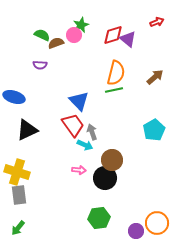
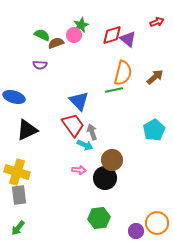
red diamond: moved 1 px left
orange semicircle: moved 7 px right
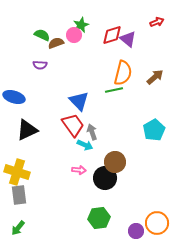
brown circle: moved 3 px right, 2 px down
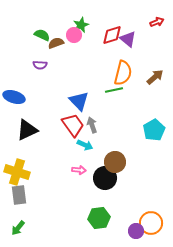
gray arrow: moved 7 px up
orange circle: moved 6 px left
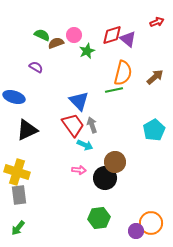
green star: moved 6 px right, 26 px down
purple semicircle: moved 4 px left, 2 px down; rotated 152 degrees counterclockwise
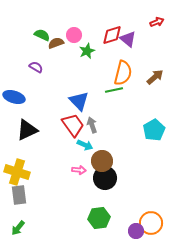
brown circle: moved 13 px left, 1 px up
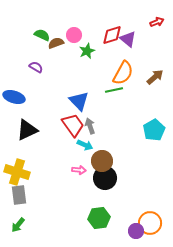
orange semicircle: rotated 15 degrees clockwise
gray arrow: moved 2 px left, 1 px down
orange circle: moved 1 px left
green arrow: moved 3 px up
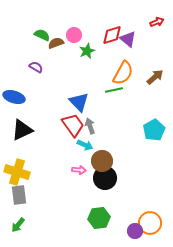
blue triangle: moved 1 px down
black triangle: moved 5 px left
purple circle: moved 1 px left
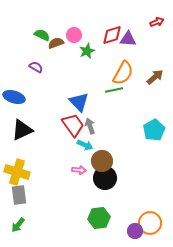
purple triangle: rotated 36 degrees counterclockwise
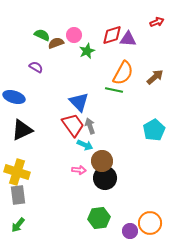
green line: rotated 24 degrees clockwise
gray rectangle: moved 1 px left
purple circle: moved 5 px left
